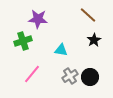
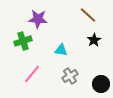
black circle: moved 11 px right, 7 px down
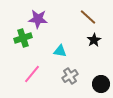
brown line: moved 2 px down
green cross: moved 3 px up
cyan triangle: moved 1 px left, 1 px down
